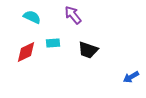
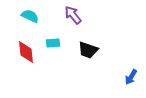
cyan semicircle: moved 2 px left, 1 px up
red diamond: rotated 70 degrees counterclockwise
blue arrow: rotated 28 degrees counterclockwise
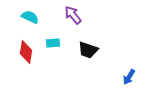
cyan semicircle: moved 1 px down
red diamond: rotated 15 degrees clockwise
blue arrow: moved 2 px left
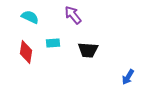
black trapezoid: rotated 15 degrees counterclockwise
blue arrow: moved 1 px left
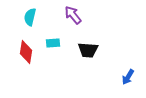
cyan semicircle: rotated 102 degrees counterclockwise
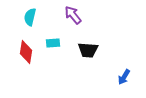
blue arrow: moved 4 px left
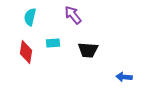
blue arrow: rotated 63 degrees clockwise
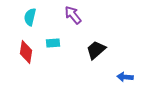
black trapezoid: moved 8 px right; rotated 135 degrees clockwise
blue arrow: moved 1 px right
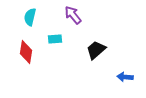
cyan rectangle: moved 2 px right, 4 px up
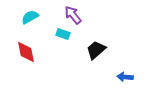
cyan semicircle: rotated 48 degrees clockwise
cyan rectangle: moved 8 px right, 5 px up; rotated 24 degrees clockwise
red diamond: rotated 20 degrees counterclockwise
